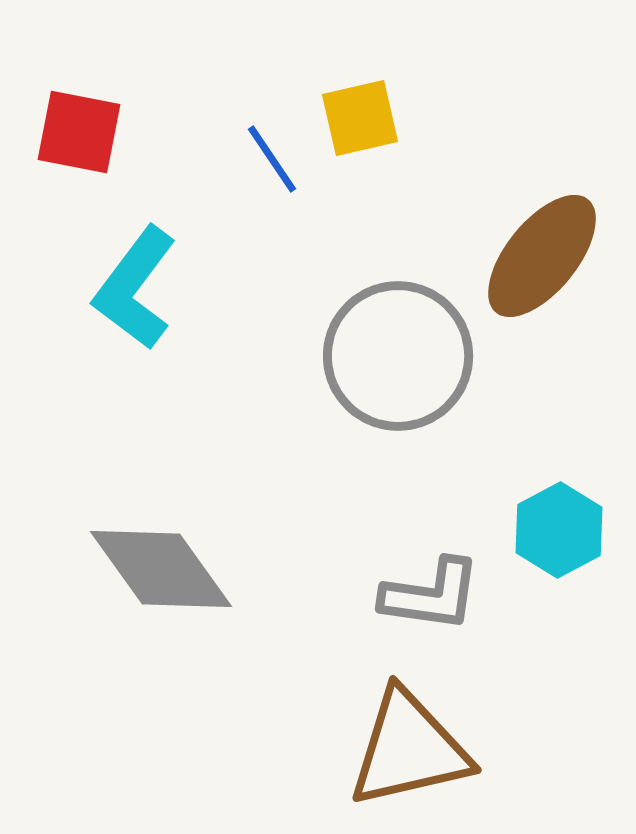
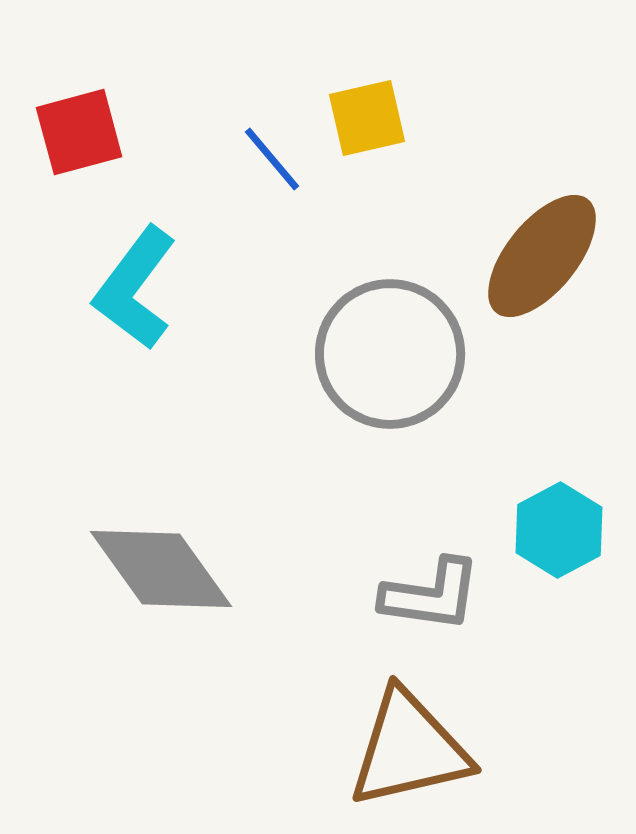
yellow square: moved 7 px right
red square: rotated 26 degrees counterclockwise
blue line: rotated 6 degrees counterclockwise
gray circle: moved 8 px left, 2 px up
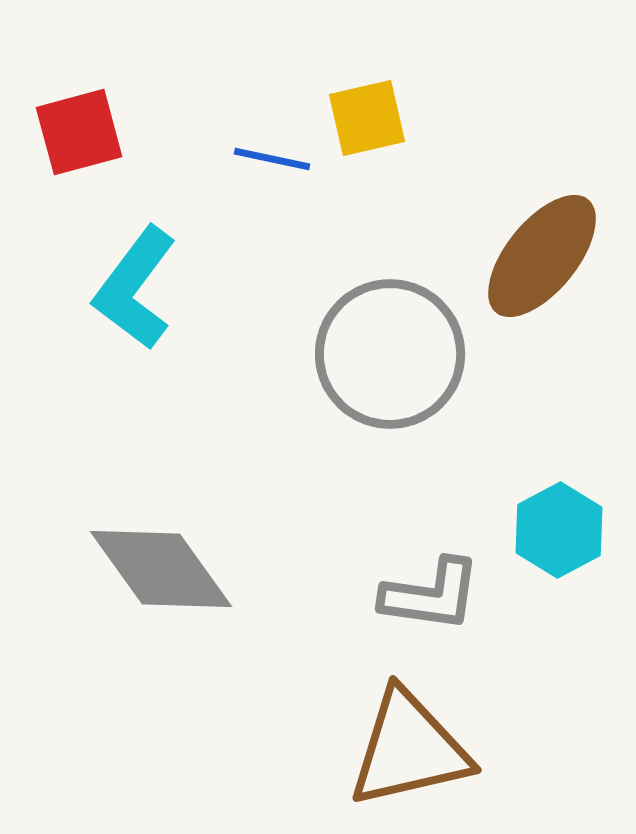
blue line: rotated 38 degrees counterclockwise
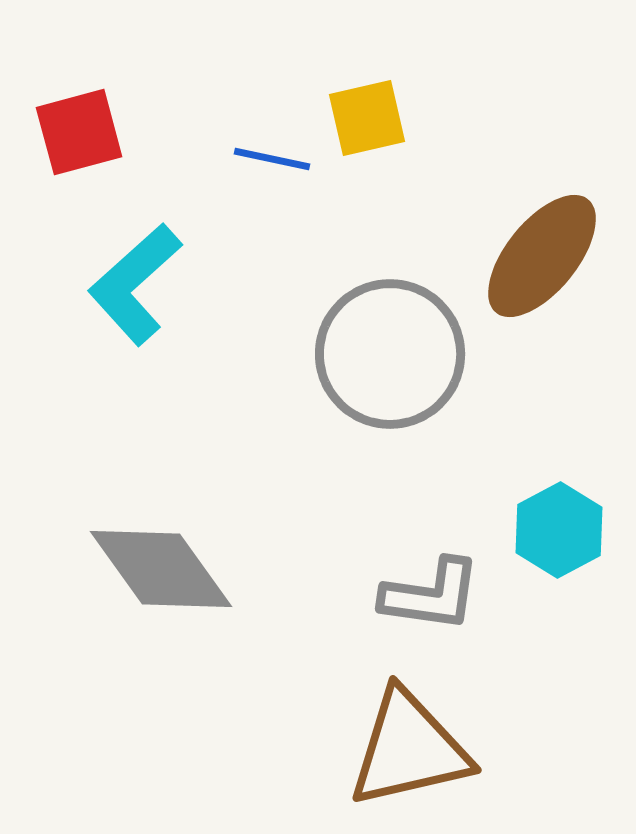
cyan L-shape: moved 4 px up; rotated 11 degrees clockwise
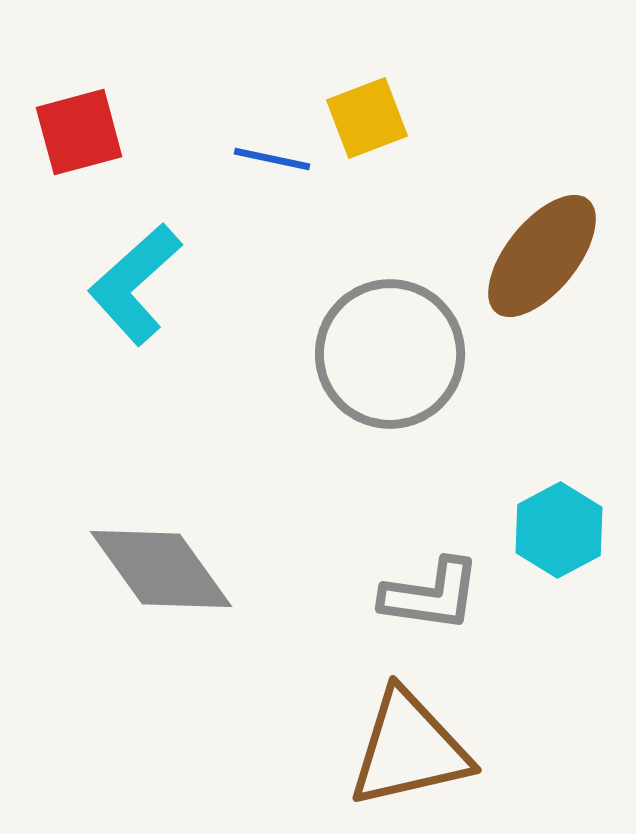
yellow square: rotated 8 degrees counterclockwise
